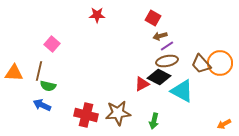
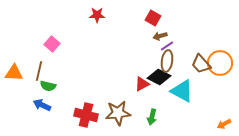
brown ellipse: rotated 70 degrees counterclockwise
green arrow: moved 2 px left, 4 px up
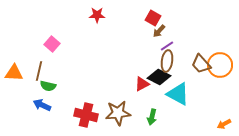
brown arrow: moved 1 px left, 5 px up; rotated 32 degrees counterclockwise
orange circle: moved 2 px down
cyan triangle: moved 4 px left, 3 px down
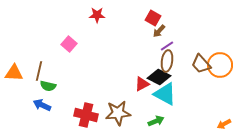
pink square: moved 17 px right
cyan triangle: moved 13 px left
green arrow: moved 4 px right, 4 px down; rotated 126 degrees counterclockwise
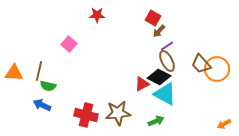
brown ellipse: rotated 35 degrees counterclockwise
orange circle: moved 3 px left, 4 px down
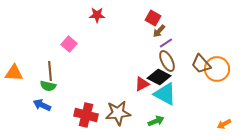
purple line: moved 1 px left, 3 px up
brown line: moved 11 px right; rotated 18 degrees counterclockwise
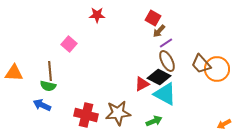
green arrow: moved 2 px left
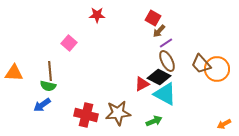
pink square: moved 1 px up
blue arrow: rotated 60 degrees counterclockwise
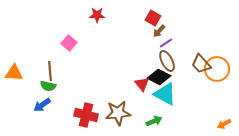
red triangle: rotated 42 degrees counterclockwise
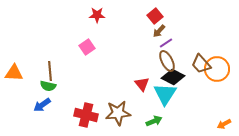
red square: moved 2 px right, 2 px up; rotated 21 degrees clockwise
pink square: moved 18 px right, 4 px down; rotated 14 degrees clockwise
black diamond: moved 14 px right
cyan triangle: rotated 35 degrees clockwise
